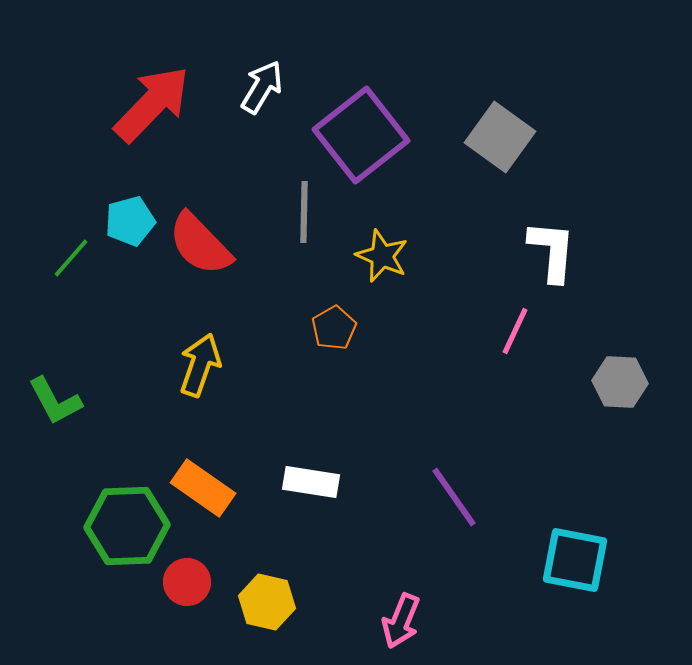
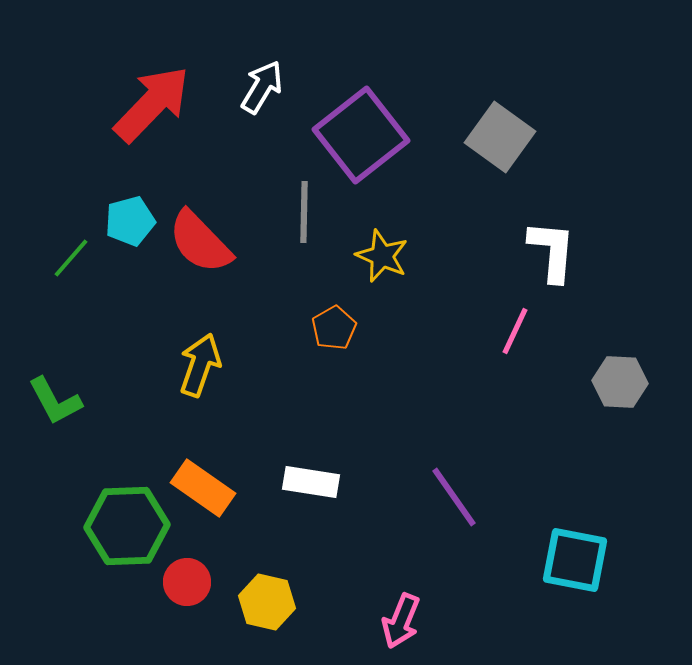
red semicircle: moved 2 px up
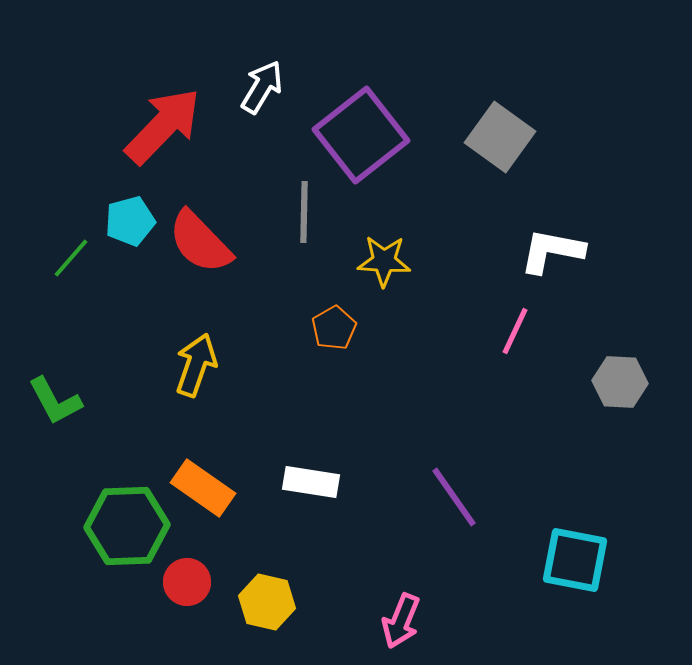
red arrow: moved 11 px right, 22 px down
white L-shape: rotated 84 degrees counterclockwise
yellow star: moved 2 px right, 5 px down; rotated 20 degrees counterclockwise
yellow arrow: moved 4 px left
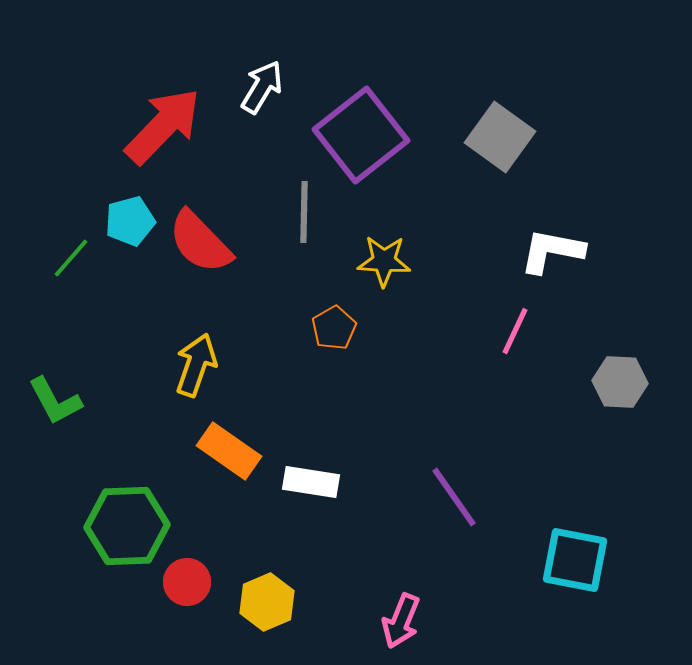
orange rectangle: moved 26 px right, 37 px up
yellow hexagon: rotated 24 degrees clockwise
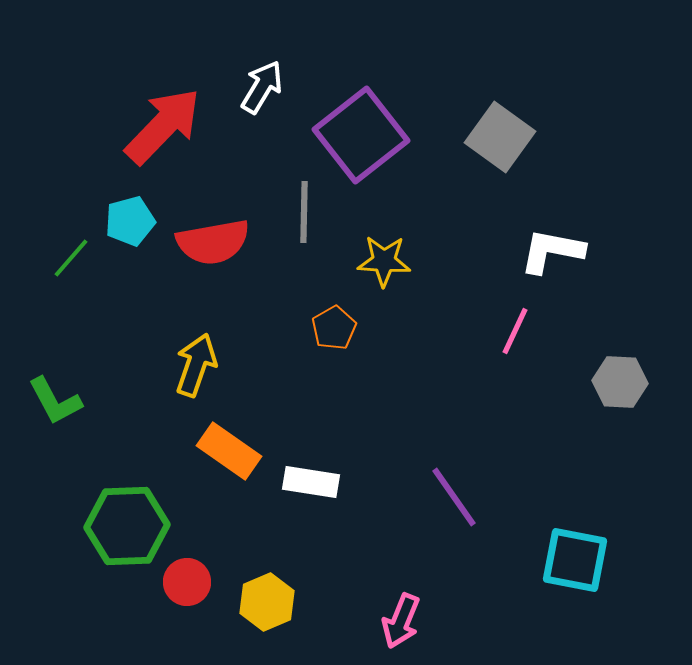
red semicircle: moved 13 px right; rotated 56 degrees counterclockwise
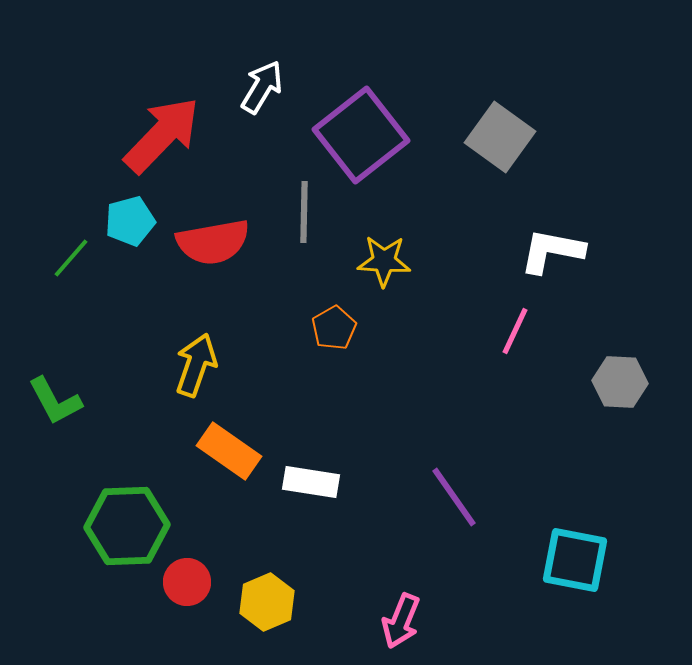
red arrow: moved 1 px left, 9 px down
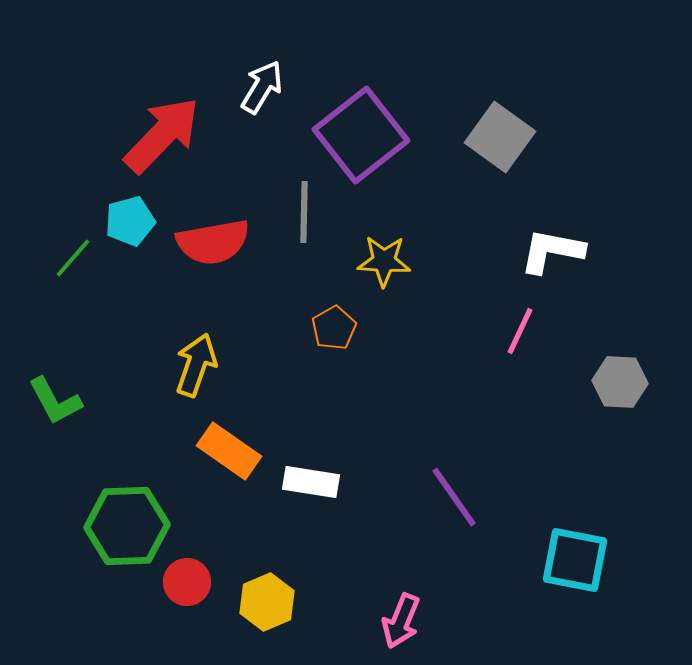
green line: moved 2 px right
pink line: moved 5 px right
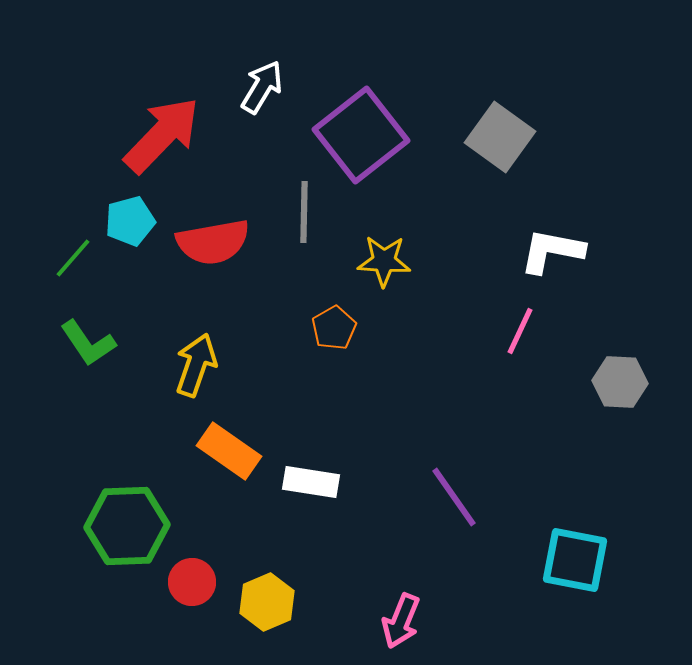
green L-shape: moved 33 px right, 58 px up; rotated 6 degrees counterclockwise
red circle: moved 5 px right
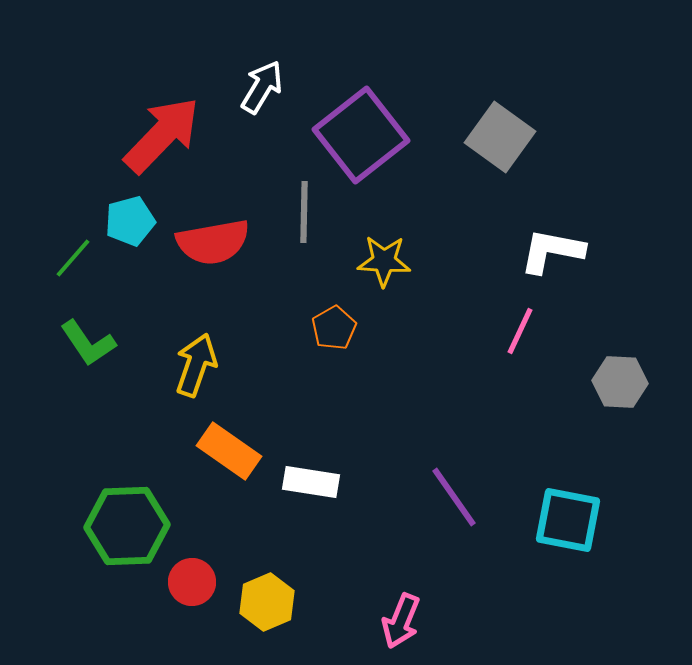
cyan square: moved 7 px left, 40 px up
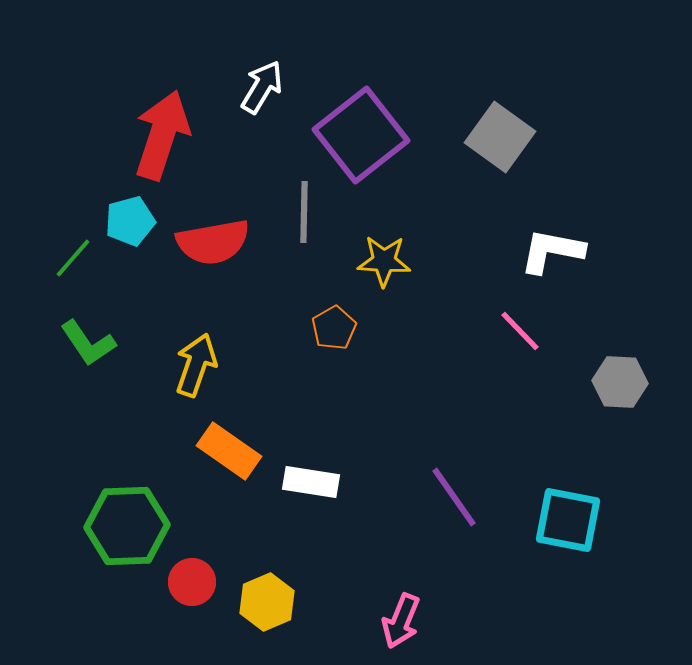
red arrow: rotated 26 degrees counterclockwise
pink line: rotated 69 degrees counterclockwise
